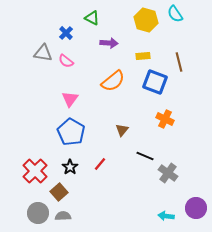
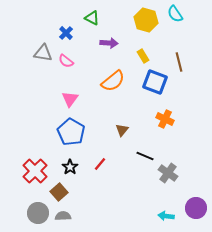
yellow rectangle: rotated 64 degrees clockwise
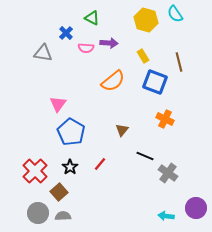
pink semicircle: moved 20 px right, 13 px up; rotated 35 degrees counterclockwise
pink triangle: moved 12 px left, 5 px down
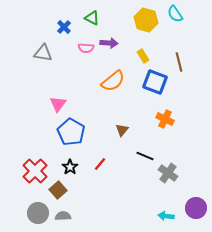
blue cross: moved 2 px left, 6 px up
brown square: moved 1 px left, 2 px up
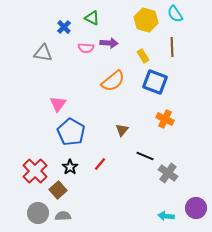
brown line: moved 7 px left, 15 px up; rotated 12 degrees clockwise
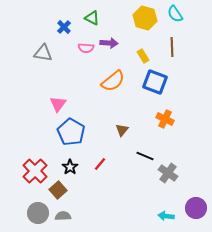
yellow hexagon: moved 1 px left, 2 px up
